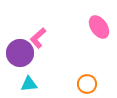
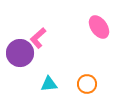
cyan triangle: moved 20 px right
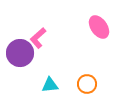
cyan triangle: moved 1 px right, 1 px down
